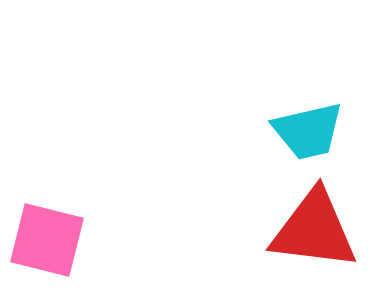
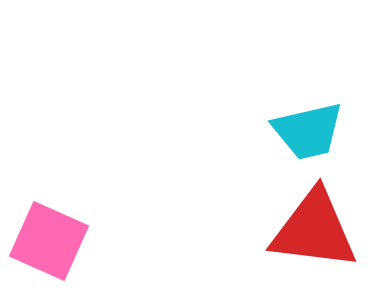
pink square: moved 2 px right, 1 px down; rotated 10 degrees clockwise
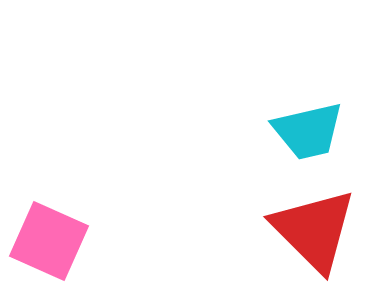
red triangle: rotated 38 degrees clockwise
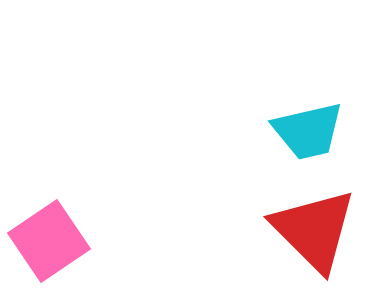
pink square: rotated 32 degrees clockwise
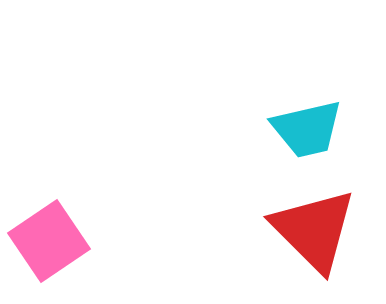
cyan trapezoid: moved 1 px left, 2 px up
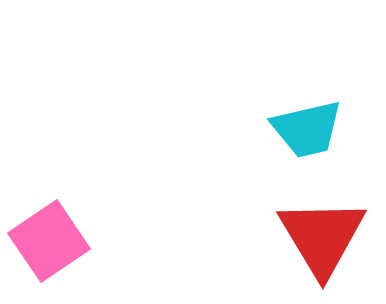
red triangle: moved 8 px right, 7 px down; rotated 14 degrees clockwise
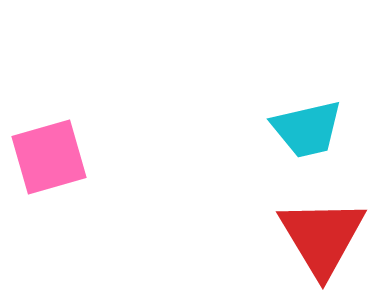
pink square: moved 84 px up; rotated 18 degrees clockwise
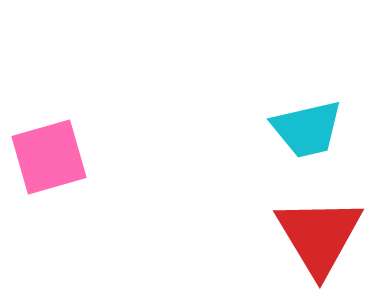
red triangle: moved 3 px left, 1 px up
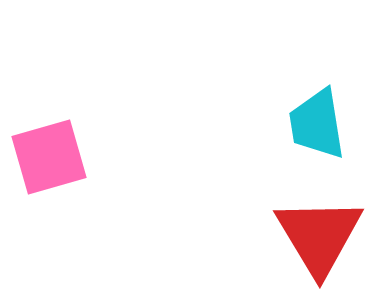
cyan trapezoid: moved 10 px right, 5 px up; rotated 94 degrees clockwise
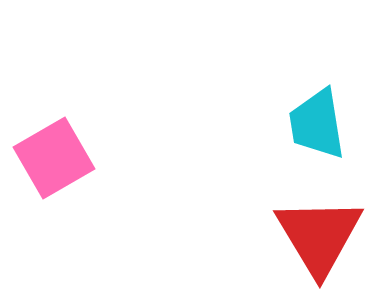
pink square: moved 5 px right, 1 px down; rotated 14 degrees counterclockwise
